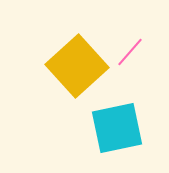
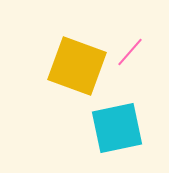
yellow square: rotated 28 degrees counterclockwise
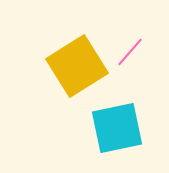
yellow square: rotated 38 degrees clockwise
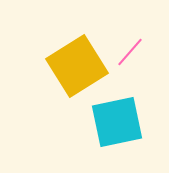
cyan square: moved 6 px up
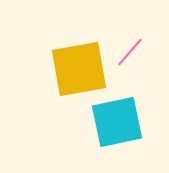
yellow square: moved 2 px right, 3 px down; rotated 22 degrees clockwise
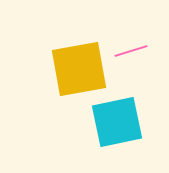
pink line: moved 1 px right, 1 px up; rotated 32 degrees clockwise
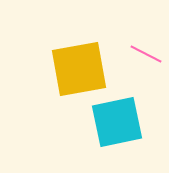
pink line: moved 15 px right, 3 px down; rotated 44 degrees clockwise
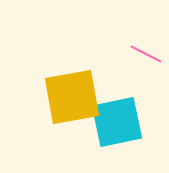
yellow square: moved 7 px left, 28 px down
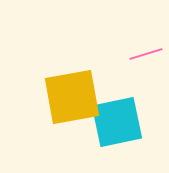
pink line: rotated 44 degrees counterclockwise
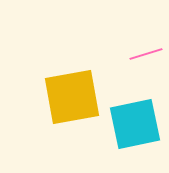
cyan square: moved 18 px right, 2 px down
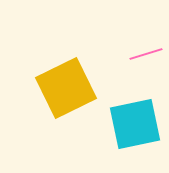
yellow square: moved 6 px left, 9 px up; rotated 16 degrees counterclockwise
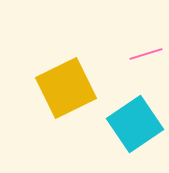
cyan square: rotated 22 degrees counterclockwise
